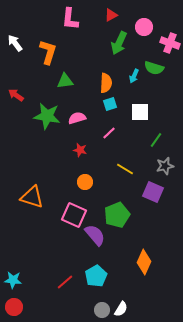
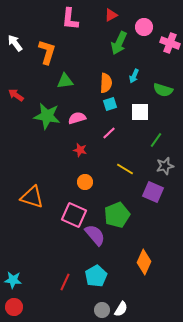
orange L-shape: moved 1 px left
green semicircle: moved 9 px right, 22 px down
red line: rotated 24 degrees counterclockwise
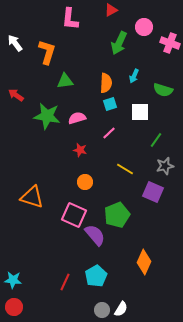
red triangle: moved 5 px up
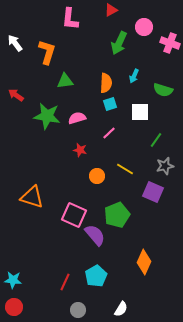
orange circle: moved 12 px right, 6 px up
gray circle: moved 24 px left
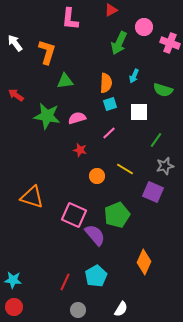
white square: moved 1 px left
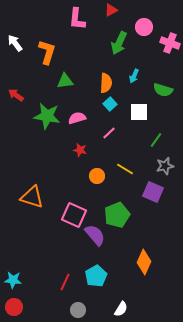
pink L-shape: moved 7 px right
cyan square: rotated 24 degrees counterclockwise
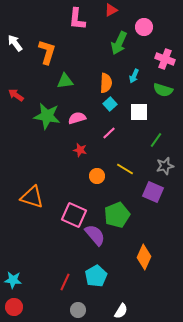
pink cross: moved 5 px left, 16 px down
orange diamond: moved 5 px up
white semicircle: moved 2 px down
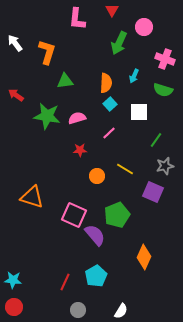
red triangle: moved 1 px right; rotated 32 degrees counterclockwise
red star: rotated 16 degrees counterclockwise
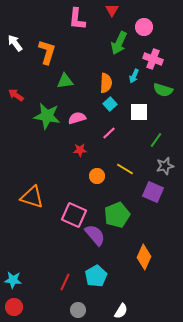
pink cross: moved 12 px left
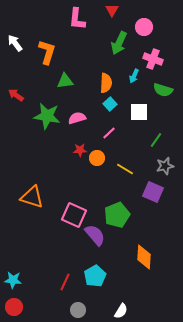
orange circle: moved 18 px up
orange diamond: rotated 20 degrees counterclockwise
cyan pentagon: moved 1 px left
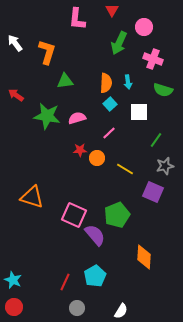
cyan arrow: moved 6 px left, 6 px down; rotated 32 degrees counterclockwise
cyan star: rotated 18 degrees clockwise
gray circle: moved 1 px left, 2 px up
